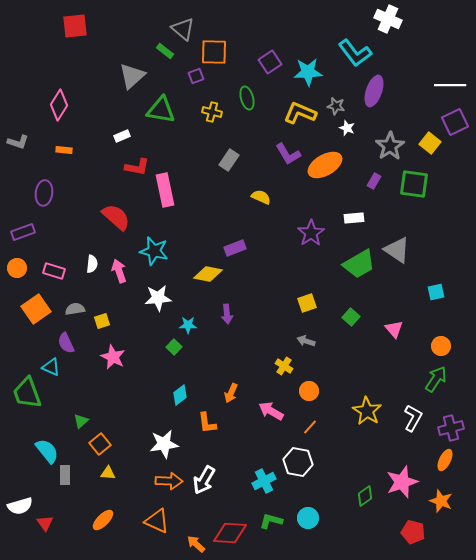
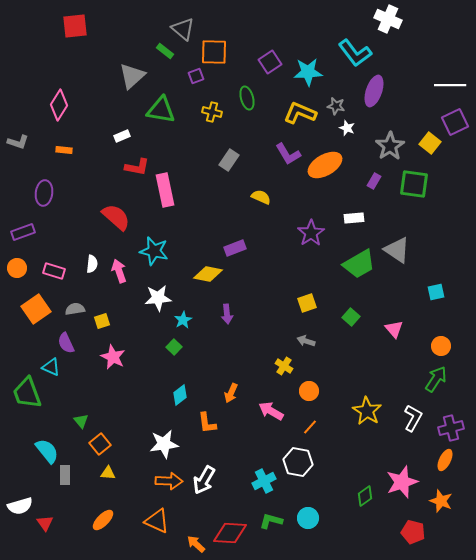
cyan star at (188, 325): moved 5 px left, 5 px up; rotated 30 degrees counterclockwise
green triangle at (81, 421): rotated 28 degrees counterclockwise
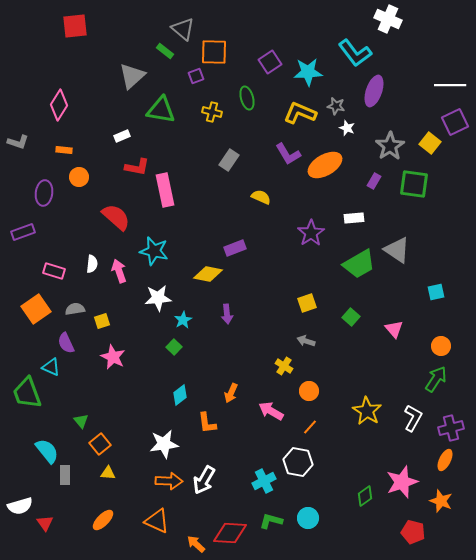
orange circle at (17, 268): moved 62 px right, 91 px up
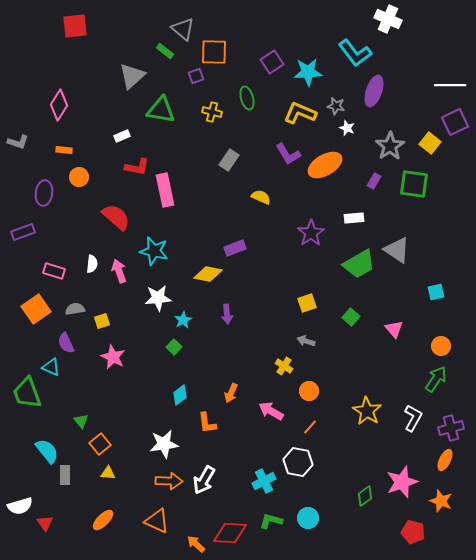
purple square at (270, 62): moved 2 px right
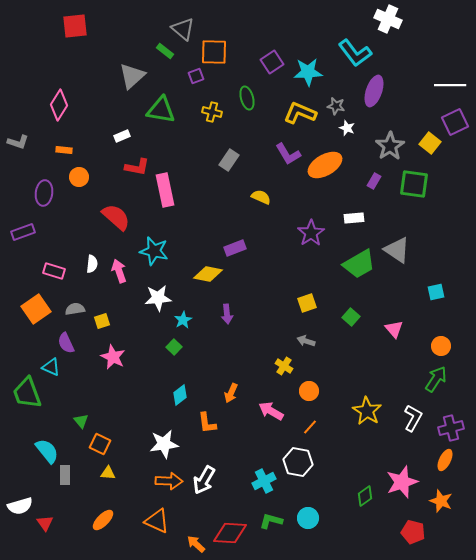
orange square at (100, 444): rotated 25 degrees counterclockwise
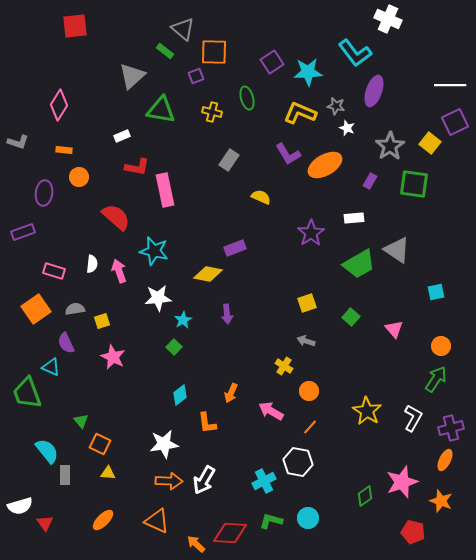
purple rectangle at (374, 181): moved 4 px left
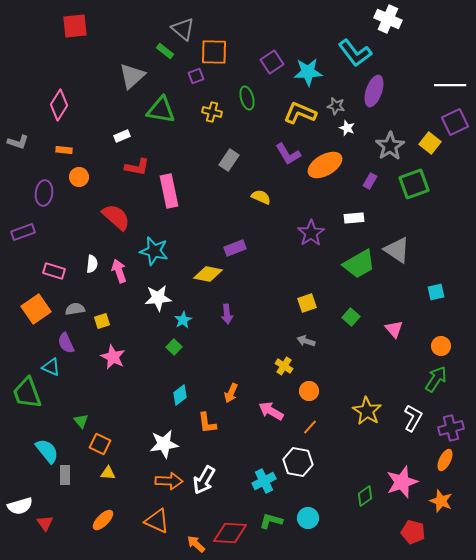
green square at (414, 184): rotated 28 degrees counterclockwise
pink rectangle at (165, 190): moved 4 px right, 1 px down
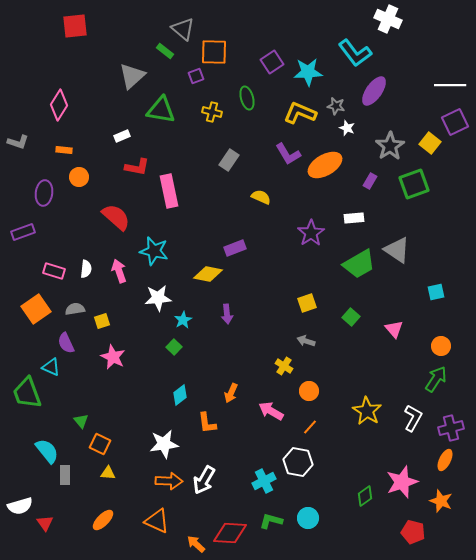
purple ellipse at (374, 91): rotated 16 degrees clockwise
white semicircle at (92, 264): moved 6 px left, 5 px down
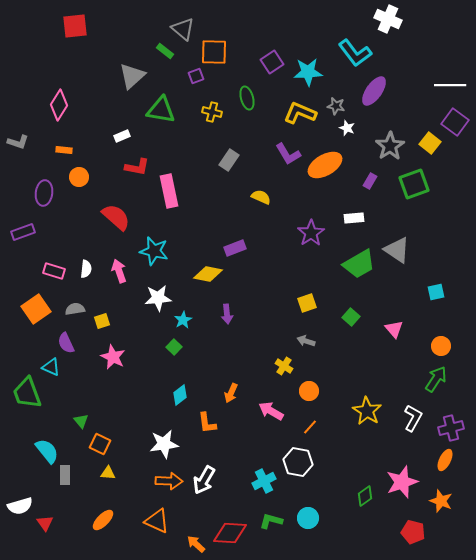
purple square at (455, 122): rotated 28 degrees counterclockwise
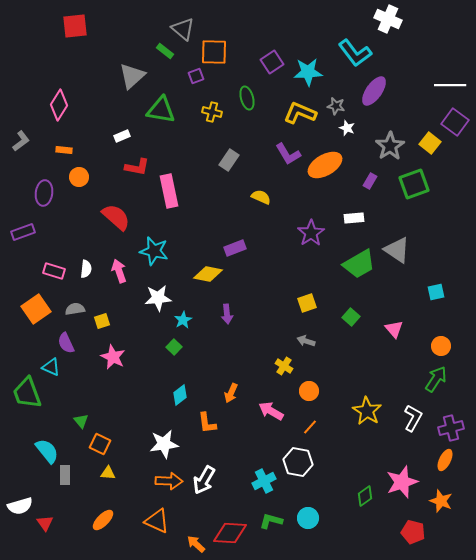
gray L-shape at (18, 142): moved 3 px right, 1 px up; rotated 55 degrees counterclockwise
